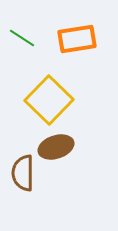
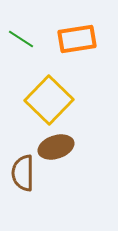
green line: moved 1 px left, 1 px down
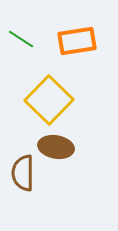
orange rectangle: moved 2 px down
brown ellipse: rotated 28 degrees clockwise
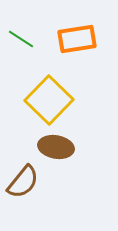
orange rectangle: moved 2 px up
brown semicircle: moved 9 px down; rotated 141 degrees counterclockwise
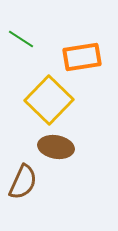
orange rectangle: moved 5 px right, 18 px down
brown semicircle: rotated 15 degrees counterclockwise
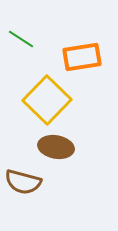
yellow square: moved 2 px left
brown semicircle: rotated 81 degrees clockwise
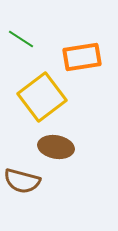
yellow square: moved 5 px left, 3 px up; rotated 9 degrees clockwise
brown semicircle: moved 1 px left, 1 px up
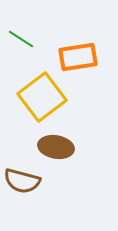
orange rectangle: moved 4 px left
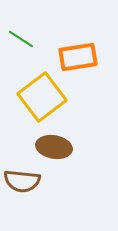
brown ellipse: moved 2 px left
brown semicircle: rotated 9 degrees counterclockwise
